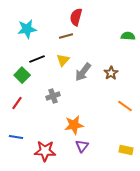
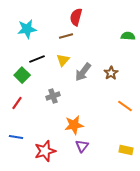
red star: rotated 20 degrees counterclockwise
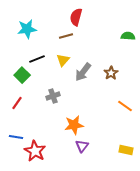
red star: moved 10 px left; rotated 25 degrees counterclockwise
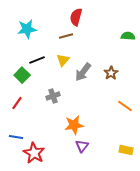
black line: moved 1 px down
red star: moved 1 px left, 2 px down
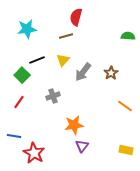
red line: moved 2 px right, 1 px up
blue line: moved 2 px left, 1 px up
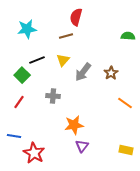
gray cross: rotated 24 degrees clockwise
orange line: moved 3 px up
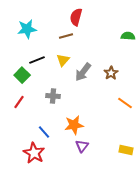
blue line: moved 30 px right, 4 px up; rotated 40 degrees clockwise
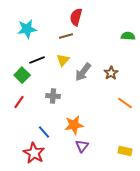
yellow rectangle: moved 1 px left, 1 px down
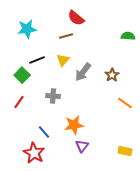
red semicircle: moved 1 px down; rotated 66 degrees counterclockwise
brown star: moved 1 px right, 2 px down
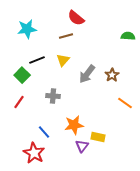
gray arrow: moved 4 px right, 2 px down
yellow rectangle: moved 27 px left, 14 px up
